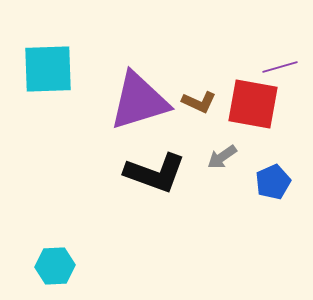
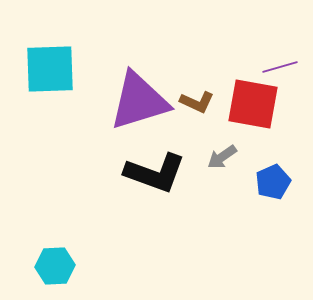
cyan square: moved 2 px right
brown L-shape: moved 2 px left
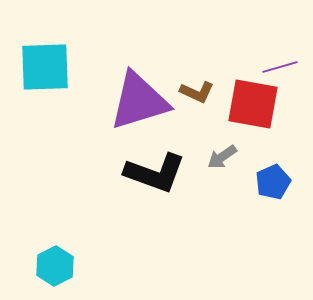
cyan square: moved 5 px left, 2 px up
brown L-shape: moved 10 px up
cyan hexagon: rotated 24 degrees counterclockwise
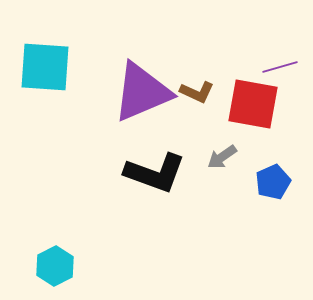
cyan square: rotated 6 degrees clockwise
purple triangle: moved 3 px right, 9 px up; rotated 6 degrees counterclockwise
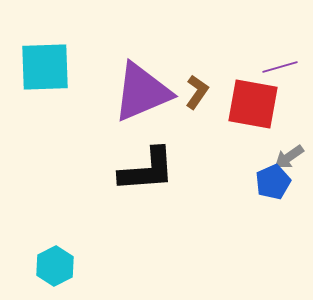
cyan square: rotated 6 degrees counterclockwise
brown L-shape: rotated 80 degrees counterclockwise
gray arrow: moved 67 px right
black L-shape: moved 8 px left, 3 px up; rotated 24 degrees counterclockwise
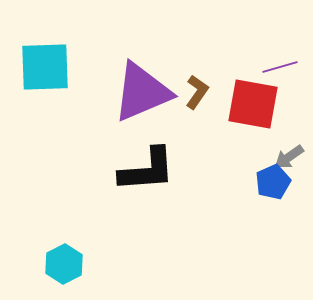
cyan hexagon: moved 9 px right, 2 px up
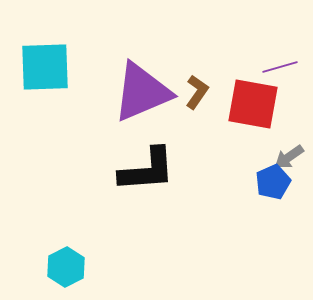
cyan hexagon: moved 2 px right, 3 px down
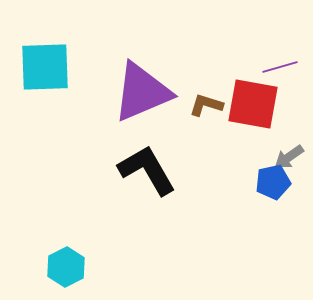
brown L-shape: moved 9 px right, 13 px down; rotated 108 degrees counterclockwise
black L-shape: rotated 116 degrees counterclockwise
blue pentagon: rotated 12 degrees clockwise
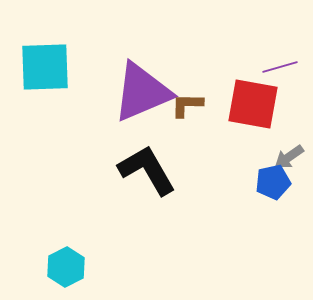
brown L-shape: moved 19 px left; rotated 16 degrees counterclockwise
